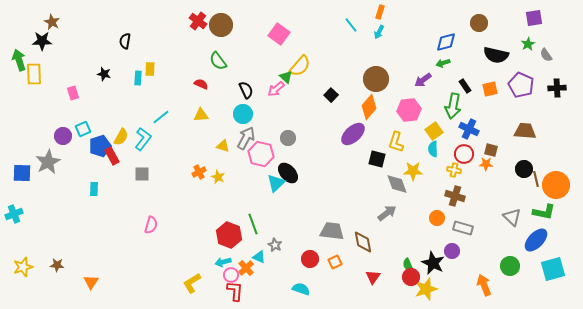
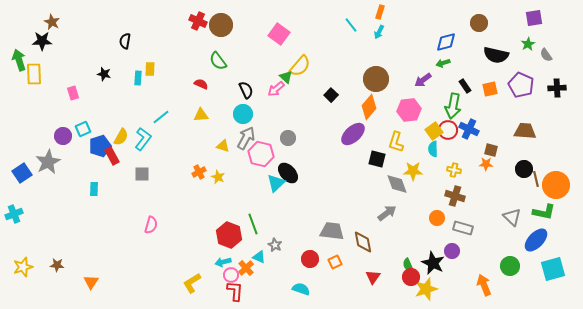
red cross at (198, 21): rotated 12 degrees counterclockwise
red circle at (464, 154): moved 16 px left, 24 px up
blue square at (22, 173): rotated 36 degrees counterclockwise
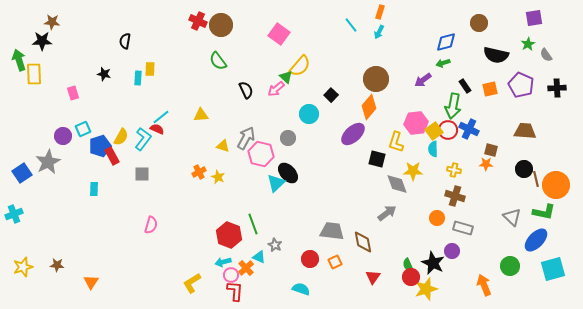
brown star at (52, 22): rotated 21 degrees counterclockwise
red semicircle at (201, 84): moved 44 px left, 45 px down
pink hexagon at (409, 110): moved 7 px right, 13 px down
cyan circle at (243, 114): moved 66 px right
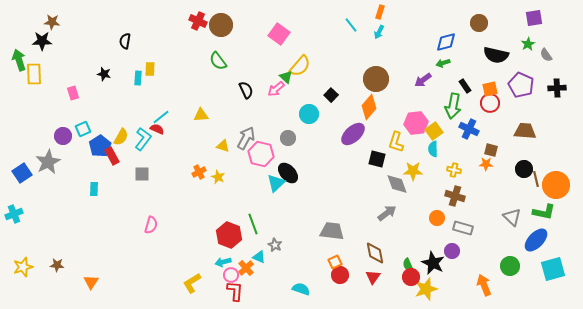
red circle at (448, 130): moved 42 px right, 27 px up
blue pentagon at (100, 146): rotated 15 degrees counterclockwise
brown diamond at (363, 242): moved 12 px right, 11 px down
red circle at (310, 259): moved 30 px right, 16 px down
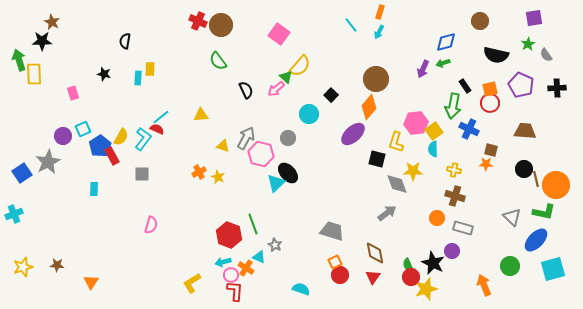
brown star at (52, 22): rotated 21 degrees clockwise
brown circle at (479, 23): moved 1 px right, 2 px up
purple arrow at (423, 80): moved 11 px up; rotated 30 degrees counterclockwise
gray trapezoid at (332, 231): rotated 10 degrees clockwise
orange cross at (246, 268): rotated 14 degrees counterclockwise
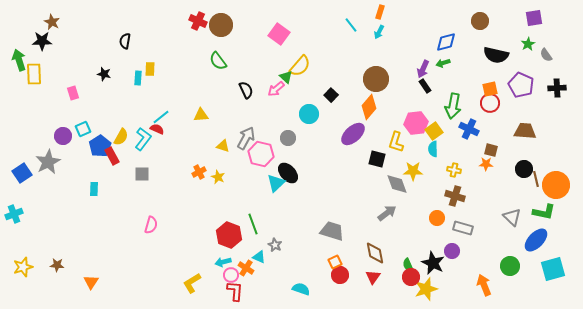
black rectangle at (465, 86): moved 40 px left
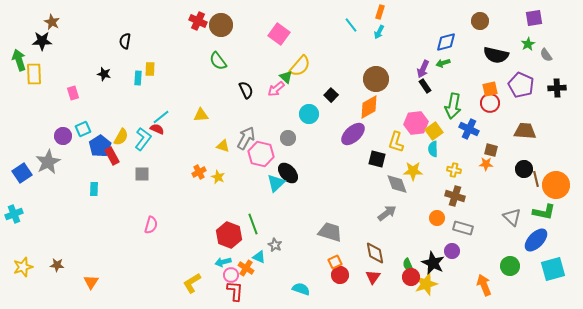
orange diamond at (369, 107): rotated 20 degrees clockwise
gray trapezoid at (332, 231): moved 2 px left, 1 px down
yellow star at (426, 289): moved 5 px up
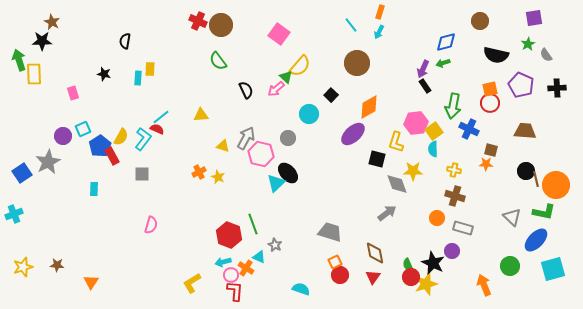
brown circle at (376, 79): moved 19 px left, 16 px up
black circle at (524, 169): moved 2 px right, 2 px down
